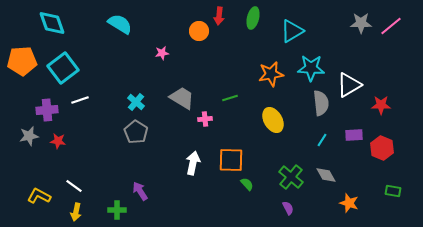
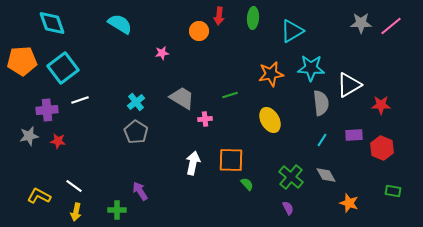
green ellipse at (253, 18): rotated 10 degrees counterclockwise
green line at (230, 98): moved 3 px up
cyan cross at (136, 102): rotated 12 degrees clockwise
yellow ellipse at (273, 120): moved 3 px left
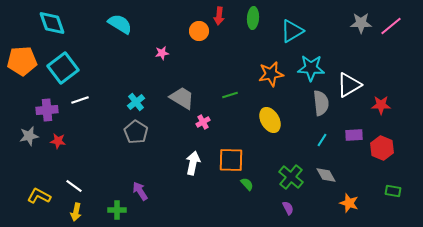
pink cross at (205, 119): moved 2 px left, 3 px down; rotated 24 degrees counterclockwise
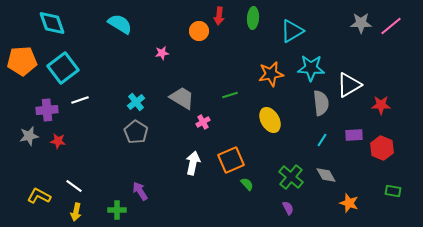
orange square at (231, 160): rotated 24 degrees counterclockwise
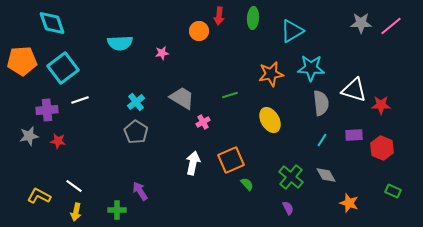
cyan semicircle at (120, 24): moved 19 px down; rotated 145 degrees clockwise
white triangle at (349, 85): moved 5 px right, 5 px down; rotated 48 degrees clockwise
green rectangle at (393, 191): rotated 14 degrees clockwise
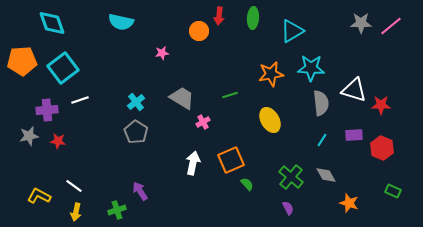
cyan semicircle at (120, 43): moved 1 px right, 21 px up; rotated 15 degrees clockwise
green cross at (117, 210): rotated 18 degrees counterclockwise
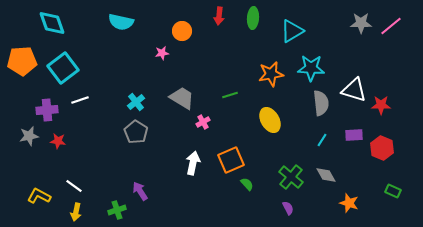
orange circle at (199, 31): moved 17 px left
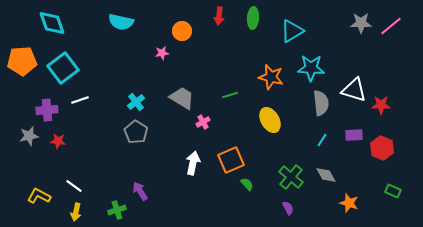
orange star at (271, 74): moved 3 px down; rotated 25 degrees clockwise
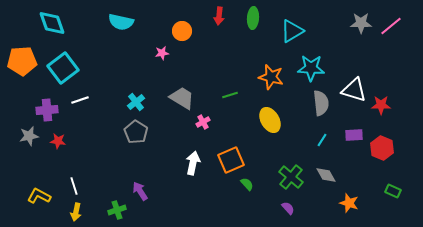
white line at (74, 186): rotated 36 degrees clockwise
purple semicircle at (288, 208): rotated 16 degrees counterclockwise
